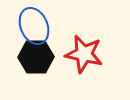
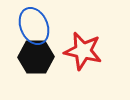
red star: moved 1 px left, 3 px up
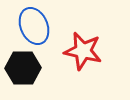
black hexagon: moved 13 px left, 11 px down
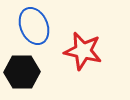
black hexagon: moved 1 px left, 4 px down
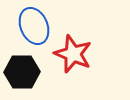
red star: moved 10 px left, 3 px down; rotated 9 degrees clockwise
